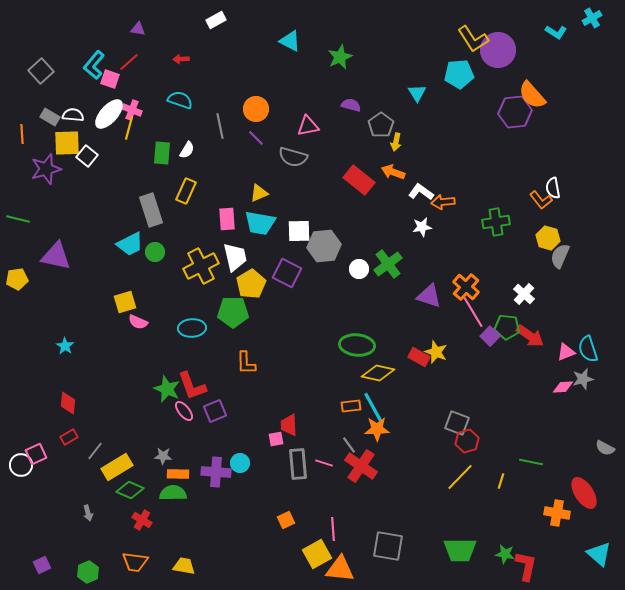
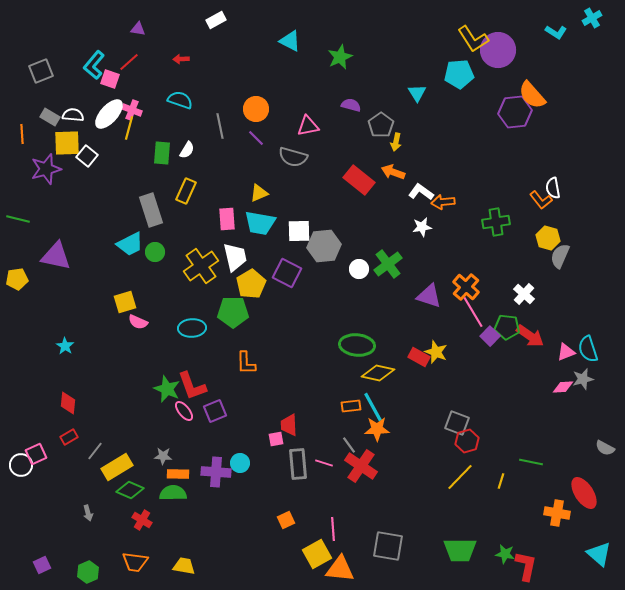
gray square at (41, 71): rotated 20 degrees clockwise
yellow cross at (201, 266): rotated 8 degrees counterclockwise
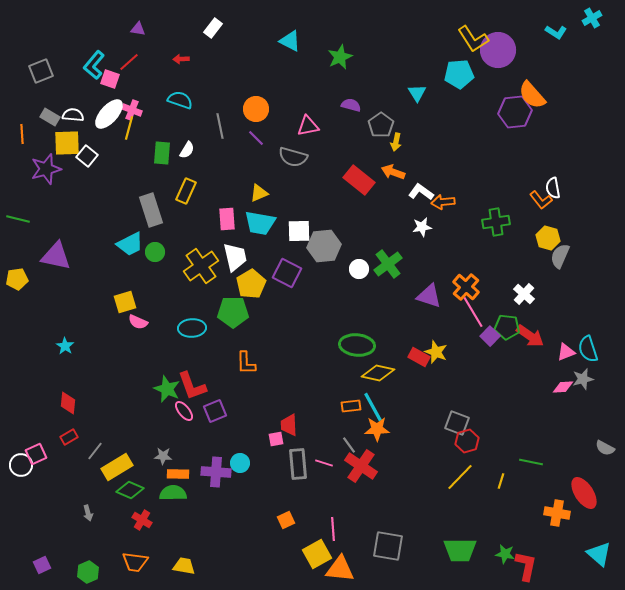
white rectangle at (216, 20): moved 3 px left, 8 px down; rotated 24 degrees counterclockwise
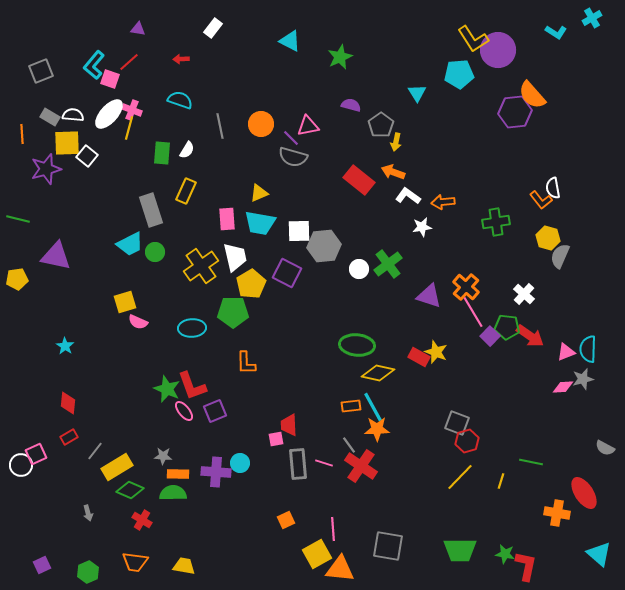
orange circle at (256, 109): moved 5 px right, 15 px down
purple line at (256, 138): moved 35 px right
white L-shape at (421, 192): moved 13 px left, 4 px down
cyan semicircle at (588, 349): rotated 20 degrees clockwise
